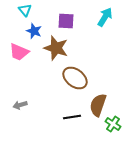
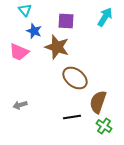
brown star: moved 1 px right, 1 px up
brown semicircle: moved 3 px up
green cross: moved 9 px left, 2 px down
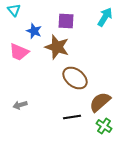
cyan triangle: moved 11 px left
brown semicircle: moved 2 px right; rotated 30 degrees clockwise
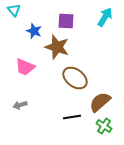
pink trapezoid: moved 6 px right, 15 px down
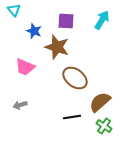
cyan arrow: moved 3 px left, 3 px down
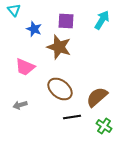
blue star: moved 2 px up
brown star: moved 2 px right
brown ellipse: moved 15 px left, 11 px down
brown semicircle: moved 3 px left, 5 px up
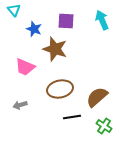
cyan arrow: rotated 54 degrees counterclockwise
brown star: moved 4 px left, 2 px down
brown ellipse: rotated 50 degrees counterclockwise
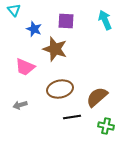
cyan arrow: moved 3 px right
green cross: moved 2 px right; rotated 21 degrees counterclockwise
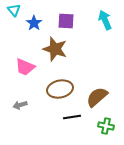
blue star: moved 6 px up; rotated 14 degrees clockwise
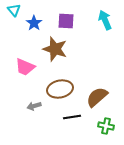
gray arrow: moved 14 px right, 1 px down
